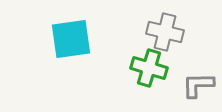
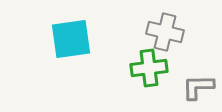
green cross: rotated 24 degrees counterclockwise
gray L-shape: moved 2 px down
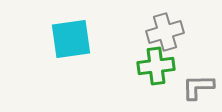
gray cross: rotated 30 degrees counterclockwise
green cross: moved 7 px right, 2 px up
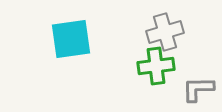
gray L-shape: moved 2 px down
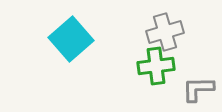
cyan square: rotated 33 degrees counterclockwise
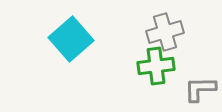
gray L-shape: moved 2 px right
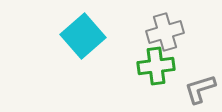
cyan square: moved 12 px right, 3 px up
gray L-shape: rotated 16 degrees counterclockwise
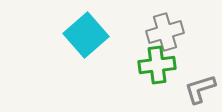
cyan square: moved 3 px right, 1 px up
green cross: moved 1 px right, 1 px up
